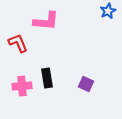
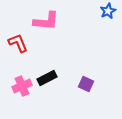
black rectangle: rotated 72 degrees clockwise
pink cross: rotated 18 degrees counterclockwise
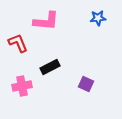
blue star: moved 10 px left, 7 px down; rotated 21 degrees clockwise
black rectangle: moved 3 px right, 11 px up
pink cross: rotated 12 degrees clockwise
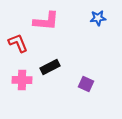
pink cross: moved 6 px up; rotated 12 degrees clockwise
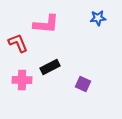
pink L-shape: moved 3 px down
purple square: moved 3 px left
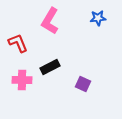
pink L-shape: moved 4 px right, 3 px up; rotated 116 degrees clockwise
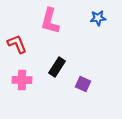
pink L-shape: rotated 16 degrees counterclockwise
red L-shape: moved 1 px left, 1 px down
black rectangle: moved 7 px right; rotated 30 degrees counterclockwise
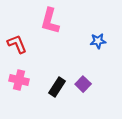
blue star: moved 23 px down
black rectangle: moved 20 px down
pink cross: moved 3 px left; rotated 12 degrees clockwise
purple square: rotated 21 degrees clockwise
